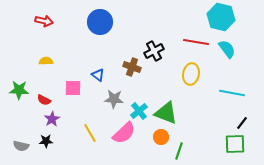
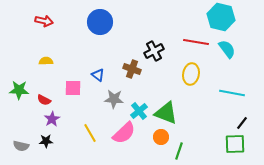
brown cross: moved 2 px down
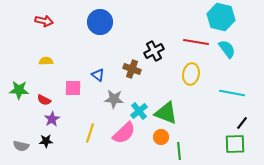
yellow line: rotated 48 degrees clockwise
green line: rotated 24 degrees counterclockwise
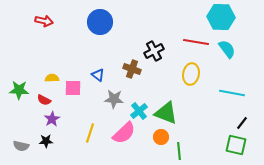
cyan hexagon: rotated 12 degrees counterclockwise
yellow semicircle: moved 6 px right, 17 px down
green square: moved 1 px right, 1 px down; rotated 15 degrees clockwise
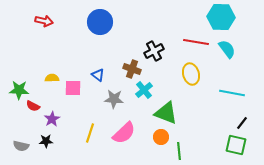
yellow ellipse: rotated 25 degrees counterclockwise
red semicircle: moved 11 px left, 6 px down
cyan cross: moved 5 px right, 21 px up
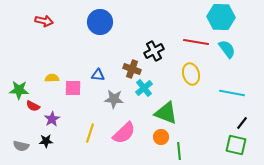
blue triangle: rotated 32 degrees counterclockwise
cyan cross: moved 2 px up
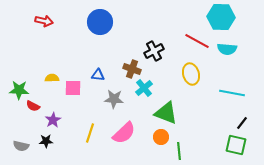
red line: moved 1 px right, 1 px up; rotated 20 degrees clockwise
cyan semicircle: rotated 132 degrees clockwise
purple star: moved 1 px right, 1 px down
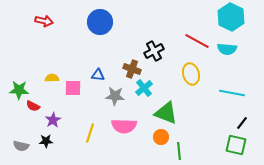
cyan hexagon: moved 10 px right; rotated 24 degrees clockwise
gray star: moved 1 px right, 3 px up
pink semicircle: moved 7 px up; rotated 45 degrees clockwise
